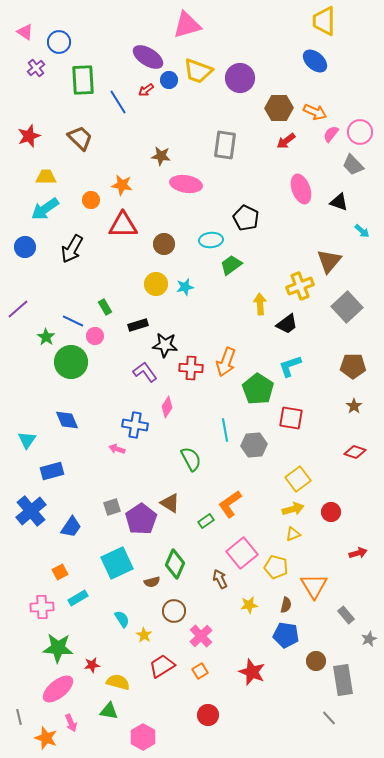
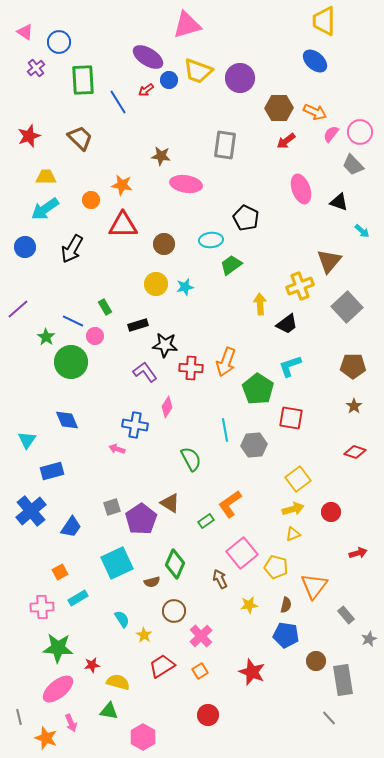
orange triangle at (314, 586): rotated 8 degrees clockwise
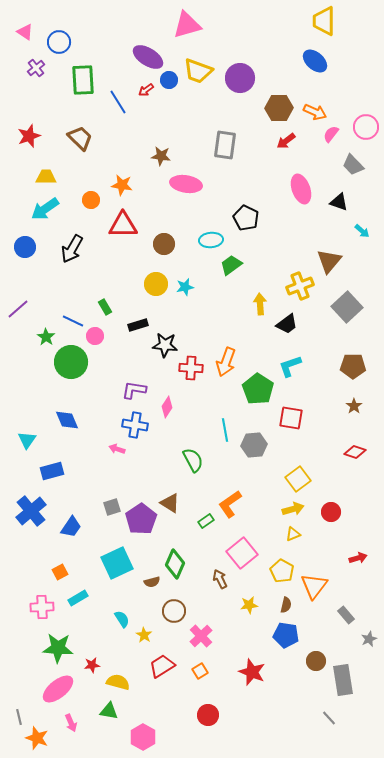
pink circle at (360, 132): moved 6 px right, 5 px up
purple L-shape at (145, 372): moved 11 px left, 18 px down; rotated 45 degrees counterclockwise
green semicircle at (191, 459): moved 2 px right, 1 px down
red arrow at (358, 553): moved 5 px down
yellow pentagon at (276, 567): moved 6 px right, 4 px down; rotated 15 degrees clockwise
orange star at (46, 738): moved 9 px left
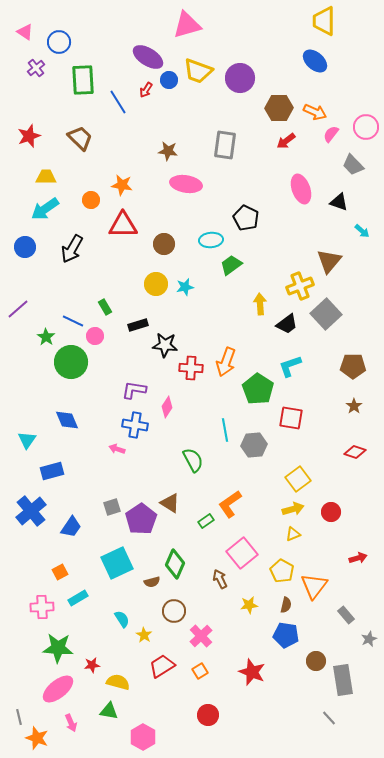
red arrow at (146, 90): rotated 21 degrees counterclockwise
brown star at (161, 156): moved 7 px right, 5 px up
gray square at (347, 307): moved 21 px left, 7 px down
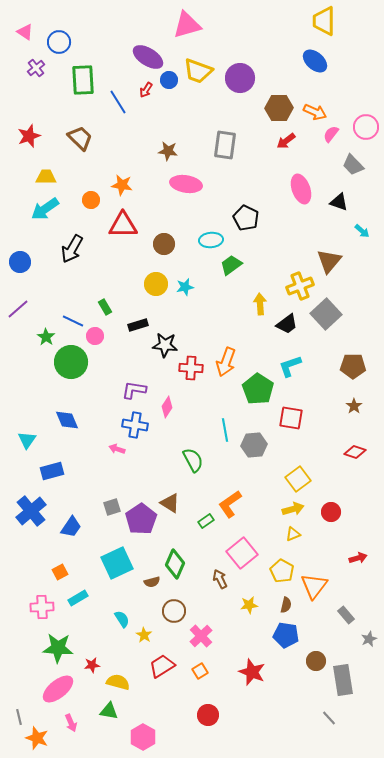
blue circle at (25, 247): moved 5 px left, 15 px down
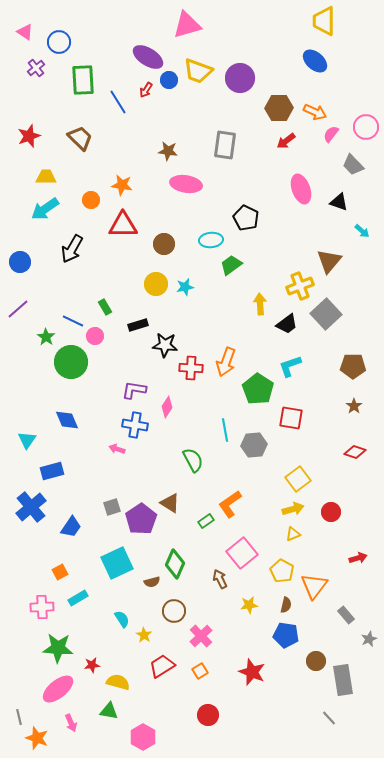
blue cross at (31, 511): moved 4 px up
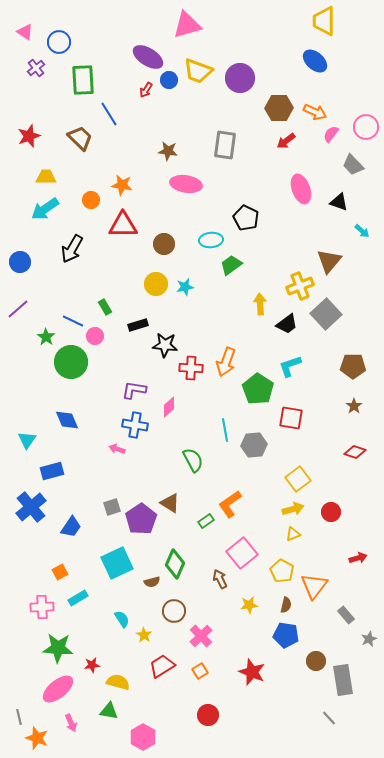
blue line at (118, 102): moved 9 px left, 12 px down
pink diamond at (167, 407): moved 2 px right; rotated 15 degrees clockwise
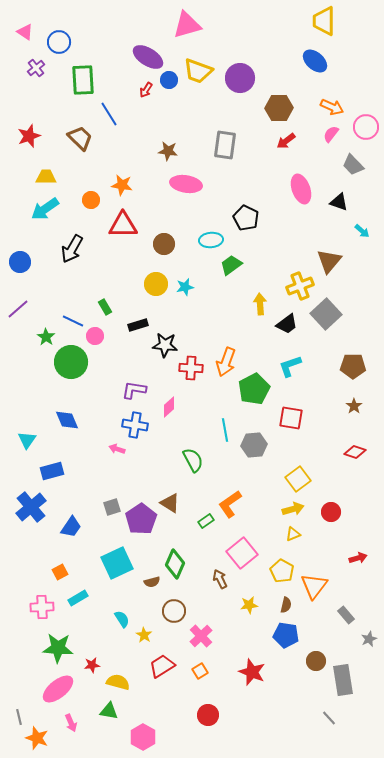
orange arrow at (315, 112): moved 17 px right, 5 px up
green pentagon at (258, 389): moved 4 px left; rotated 12 degrees clockwise
